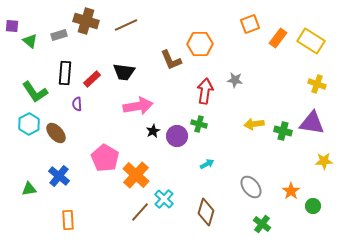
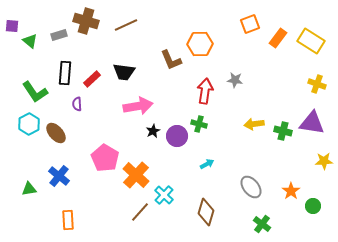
cyan cross at (164, 199): moved 4 px up
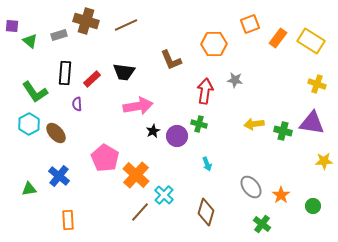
orange hexagon at (200, 44): moved 14 px right
cyan arrow at (207, 164): rotated 96 degrees clockwise
orange star at (291, 191): moved 10 px left, 4 px down
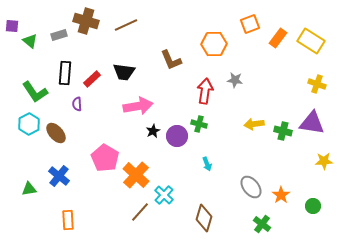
brown diamond at (206, 212): moved 2 px left, 6 px down
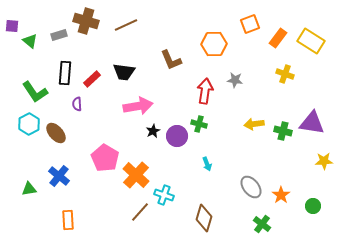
yellow cross at (317, 84): moved 32 px left, 10 px up
cyan cross at (164, 195): rotated 24 degrees counterclockwise
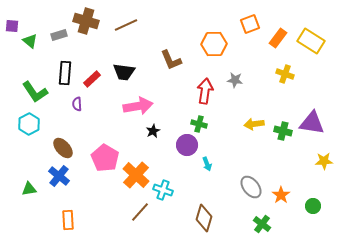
brown ellipse at (56, 133): moved 7 px right, 15 px down
purple circle at (177, 136): moved 10 px right, 9 px down
cyan cross at (164, 195): moved 1 px left, 5 px up
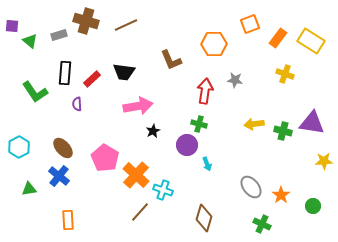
cyan hexagon at (29, 124): moved 10 px left, 23 px down
green cross at (262, 224): rotated 12 degrees counterclockwise
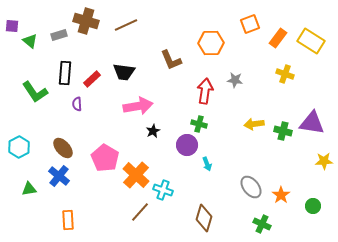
orange hexagon at (214, 44): moved 3 px left, 1 px up
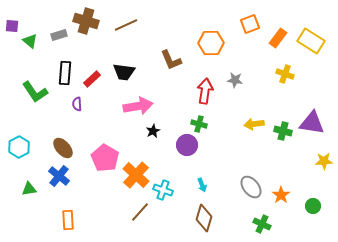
cyan arrow at (207, 164): moved 5 px left, 21 px down
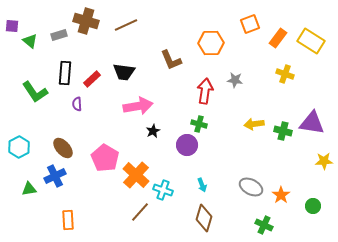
blue cross at (59, 176): moved 4 px left; rotated 25 degrees clockwise
gray ellipse at (251, 187): rotated 25 degrees counterclockwise
green cross at (262, 224): moved 2 px right, 1 px down
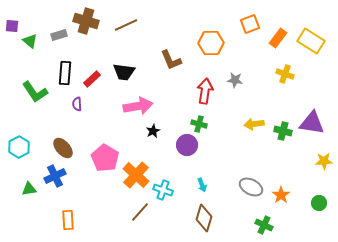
green circle at (313, 206): moved 6 px right, 3 px up
